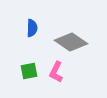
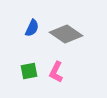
blue semicircle: rotated 24 degrees clockwise
gray diamond: moved 5 px left, 8 px up
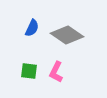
gray diamond: moved 1 px right, 1 px down
green square: rotated 18 degrees clockwise
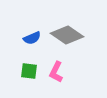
blue semicircle: moved 10 px down; rotated 42 degrees clockwise
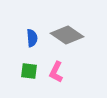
blue semicircle: rotated 72 degrees counterclockwise
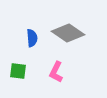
gray diamond: moved 1 px right, 2 px up
green square: moved 11 px left
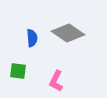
pink L-shape: moved 9 px down
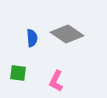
gray diamond: moved 1 px left, 1 px down
green square: moved 2 px down
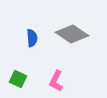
gray diamond: moved 5 px right
green square: moved 6 px down; rotated 18 degrees clockwise
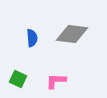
gray diamond: rotated 28 degrees counterclockwise
pink L-shape: rotated 65 degrees clockwise
